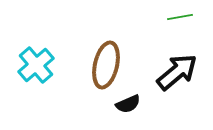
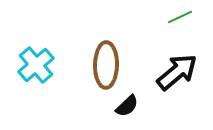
green line: rotated 15 degrees counterclockwise
brown ellipse: rotated 12 degrees counterclockwise
black semicircle: moved 1 px left, 2 px down; rotated 20 degrees counterclockwise
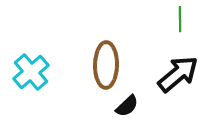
green line: moved 2 px down; rotated 65 degrees counterclockwise
cyan cross: moved 5 px left, 7 px down
black arrow: moved 1 px right, 2 px down
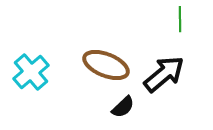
brown ellipse: rotated 69 degrees counterclockwise
black arrow: moved 14 px left
black semicircle: moved 4 px left, 1 px down
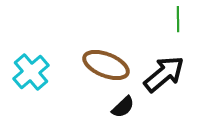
green line: moved 2 px left
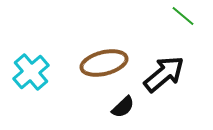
green line: moved 5 px right, 3 px up; rotated 50 degrees counterclockwise
brown ellipse: moved 2 px left, 2 px up; rotated 36 degrees counterclockwise
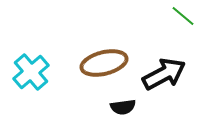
black arrow: rotated 12 degrees clockwise
black semicircle: rotated 35 degrees clockwise
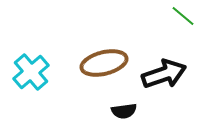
black arrow: rotated 9 degrees clockwise
black semicircle: moved 1 px right, 4 px down
